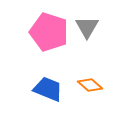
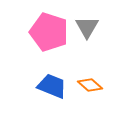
blue trapezoid: moved 4 px right, 3 px up
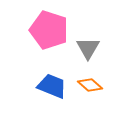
gray triangle: moved 1 px right, 21 px down
pink pentagon: moved 2 px up
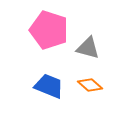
gray triangle: rotated 45 degrees counterclockwise
blue trapezoid: moved 3 px left
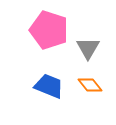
gray triangle: rotated 45 degrees clockwise
orange diamond: rotated 10 degrees clockwise
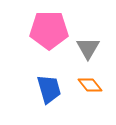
pink pentagon: rotated 18 degrees counterclockwise
blue trapezoid: moved 3 px down; rotated 52 degrees clockwise
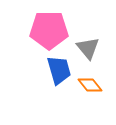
gray triangle: rotated 10 degrees counterclockwise
blue trapezoid: moved 10 px right, 19 px up
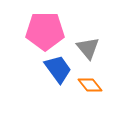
pink pentagon: moved 4 px left, 1 px down
blue trapezoid: moved 1 px left, 1 px up; rotated 20 degrees counterclockwise
